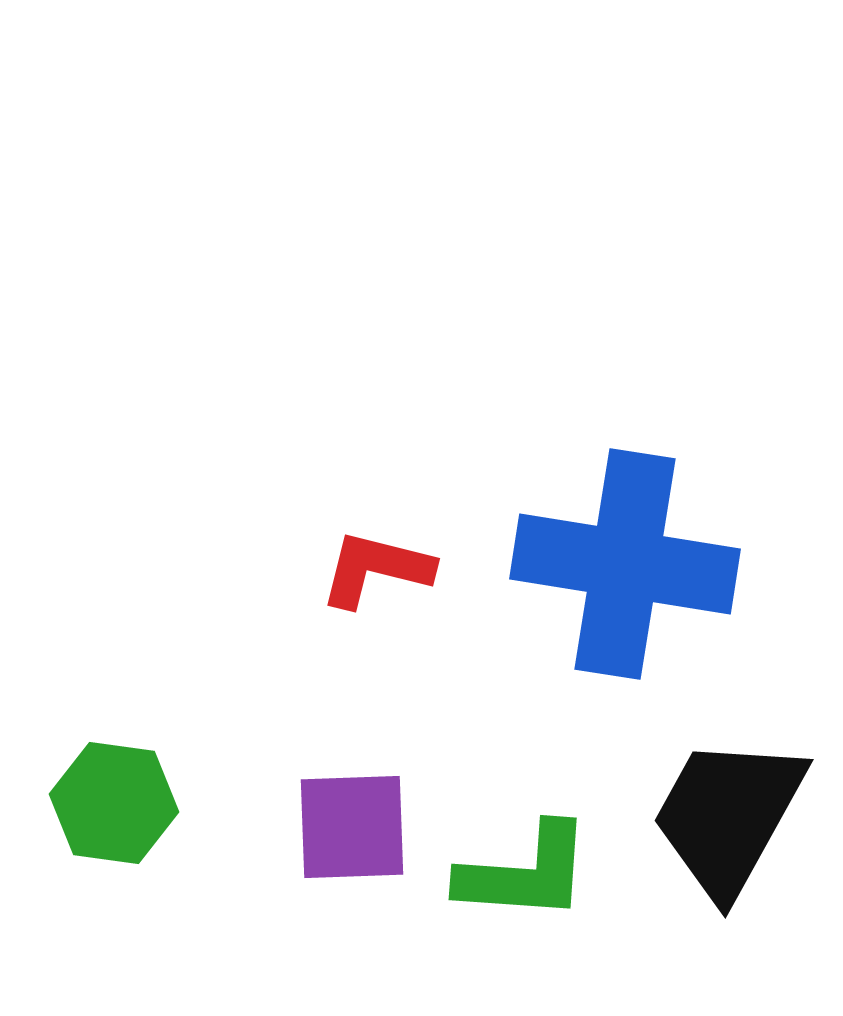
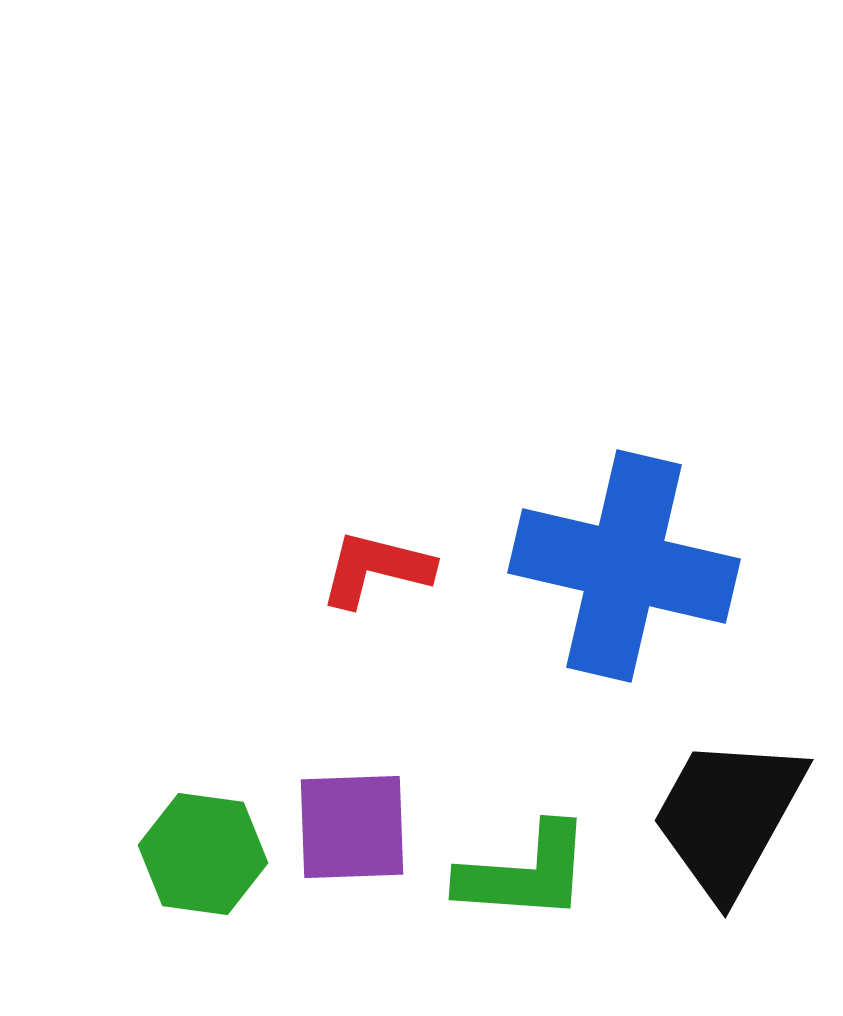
blue cross: moved 1 px left, 2 px down; rotated 4 degrees clockwise
green hexagon: moved 89 px right, 51 px down
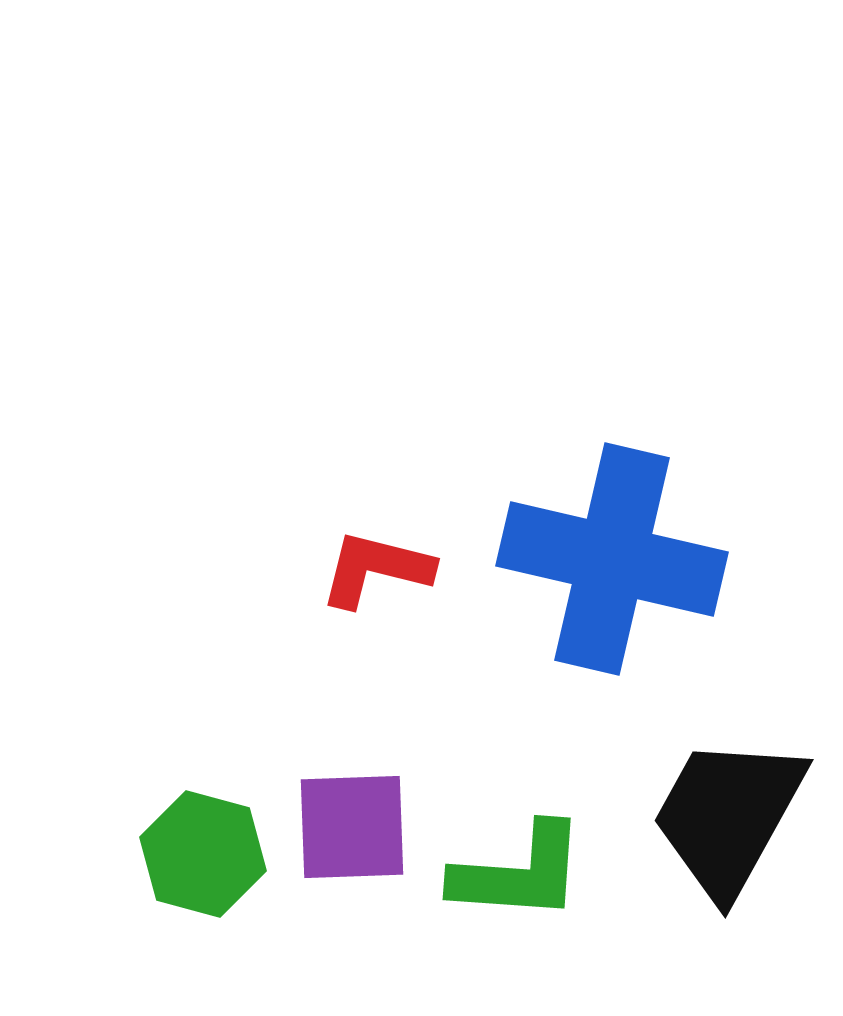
blue cross: moved 12 px left, 7 px up
green hexagon: rotated 7 degrees clockwise
green L-shape: moved 6 px left
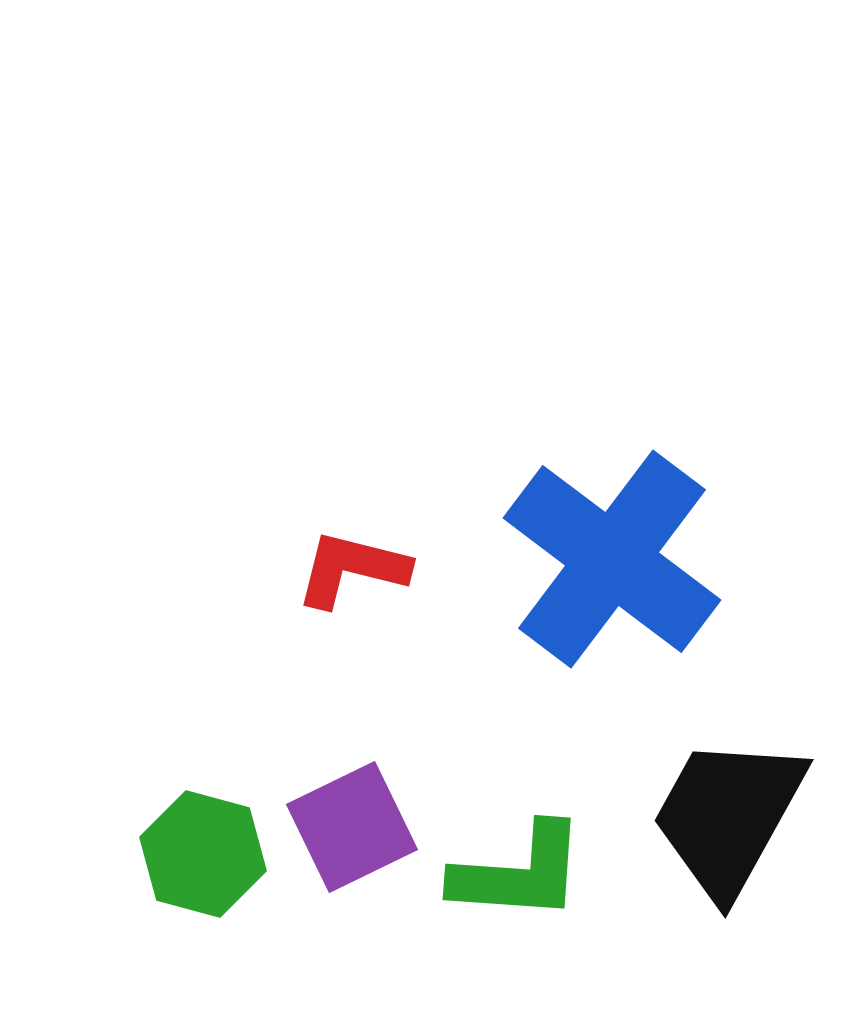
blue cross: rotated 24 degrees clockwise
red L-shape: moved 24 px left
purple square: rotated 24 degrees counterclockwise
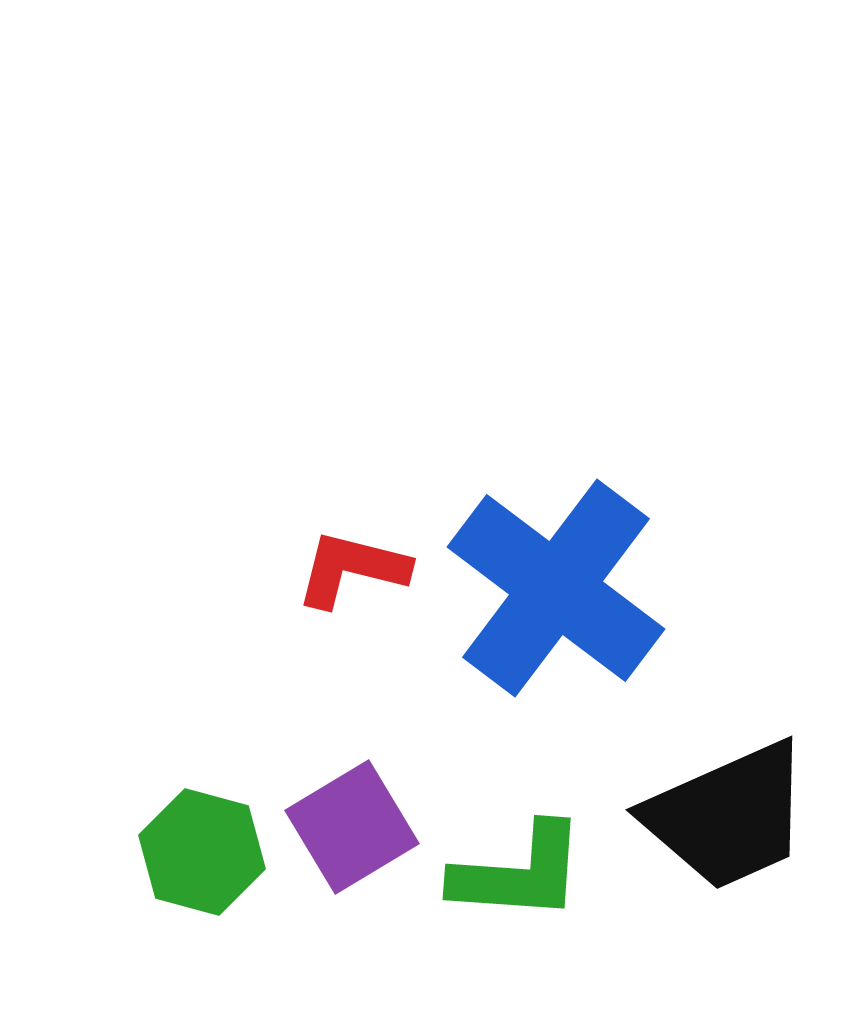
blue cross: moved 56 px left, 29 px down
black trapezoid: rotated 143 degrees counterclockwise
purple square: rotated 5 degrees counterclockwise
green hexagon: moved 1 px left, 2 px up
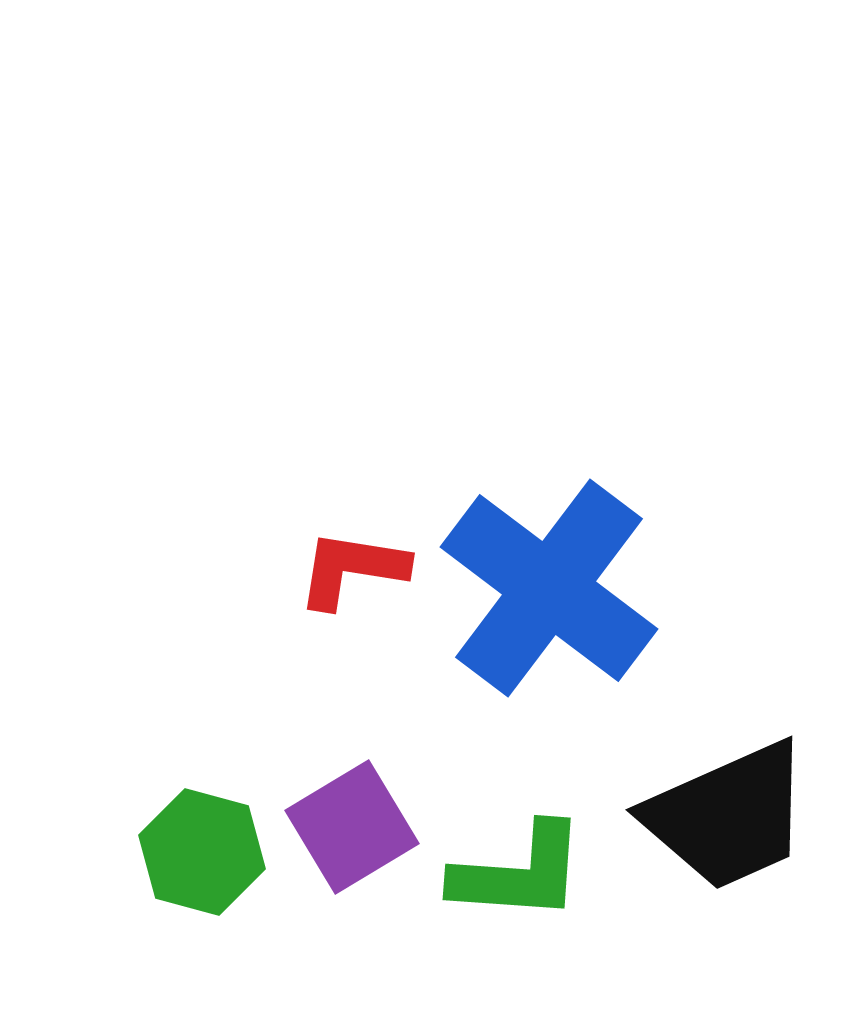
red L-shape: rotated 5 degrees counterclockwise
blue cross: moved 7 px left
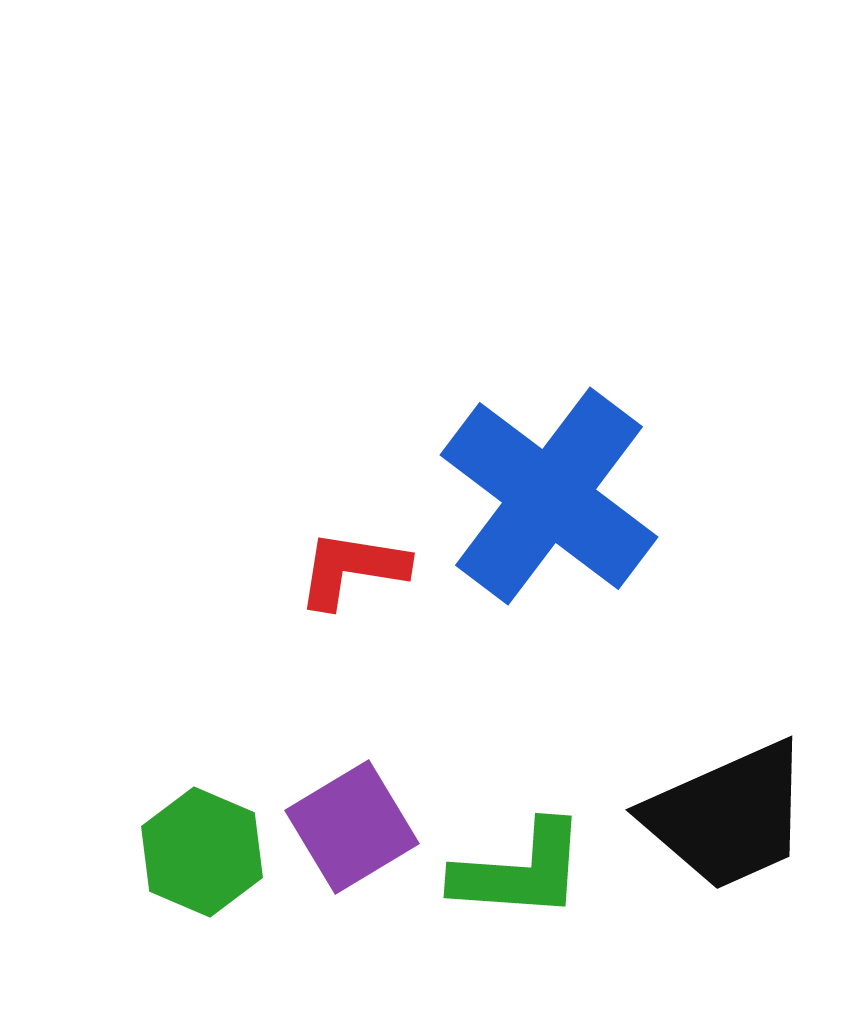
blue cross: moved 92 px up
green hexagon: rotated 8 degrees clockwise
green L-shape: moved 1 px right, 2 px up
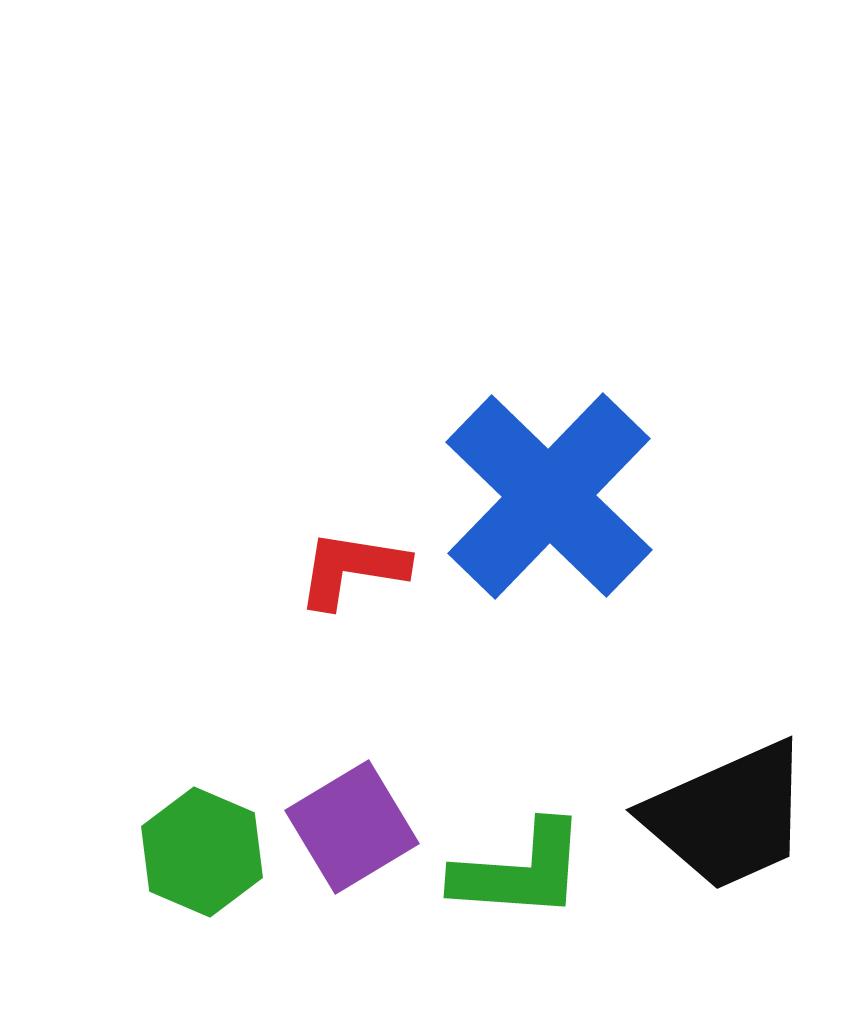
blue cross: rotated 7 degrees clockwise
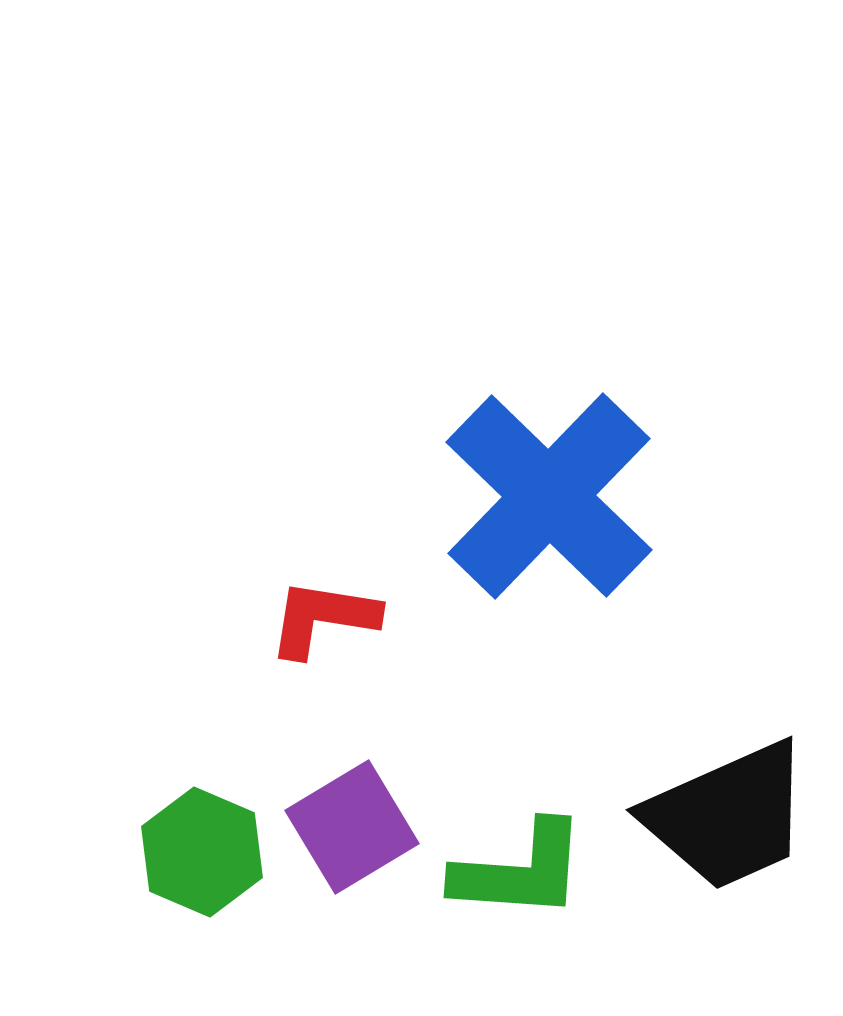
red L-shape: moved 29 px left, 49 px down
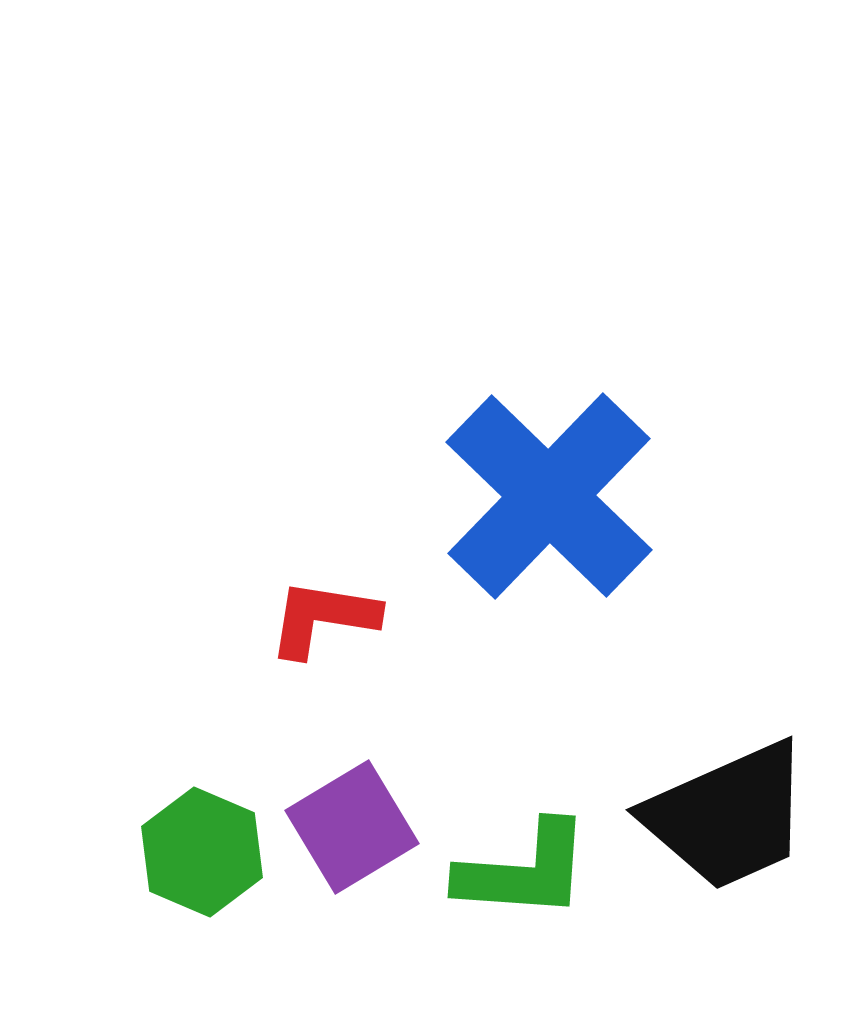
green L-shape: moved 4 px right
